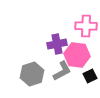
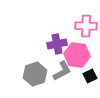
gray hexagon: moved 3 px right
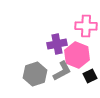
pink hexagon: rotated 15 degrees clockwise
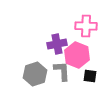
gray L-shape: rotated 65 degrees counterclockwise
black square: rotated 32 degrees clockwise
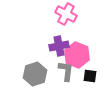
pink cross: moved 20 px left, 12 px up; rotated 25 degrees clockwise
purple cross: moved 2 px right, 2 px down
gray L-shape: moved 4 px right; rotated 10 degrees clockwise
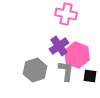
pink cross: rotated 15 degrees counterclockwise
purple cross: rotated 24 degrees counterclockwise
gray hexagon: moved 4 px up
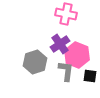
purple cross: moved 1 px right, 2 px up
gray hexagon: moved 8 px up
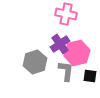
pink hexagon: moved 2 px up; rotated 25 degrees clockwise
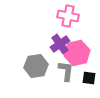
pink cross: moved 2 px right, 2 px down
gray hexagon: moved 1 px right, 4 px down; rotated 10 degrees clockwise
black square: moved 1 px left, 2 px down
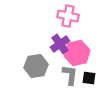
gray L-shape: moved 4 px right, 4 px down
